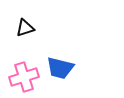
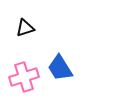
blue trapezoid: rotated 44 degrees clockwise
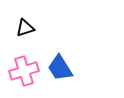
pink cross: moved 6 px up
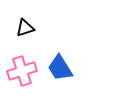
pink cross: moved 2 px left
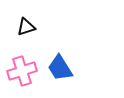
black triangle: moved 1 px right, 1 px up
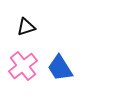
pink cross: moved 1 px right, 5 px up; rotated 20 degrees counterclockwise
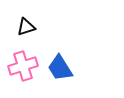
pink cross: rotated 20 degrees clockwise
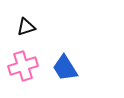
blue trapezoid: moved 5 px right
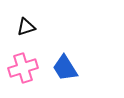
pink cross: moved 2 px down
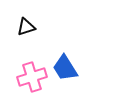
pink cross: moved 9 px right, 9 px down
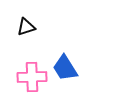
pink cross: rotated 16 degrees clockwise
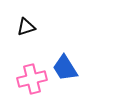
pink cross: moved 2 px down; rotated 12 degrees counterclockwise
